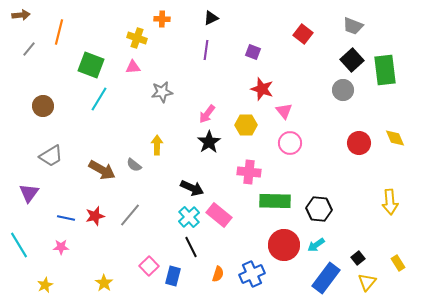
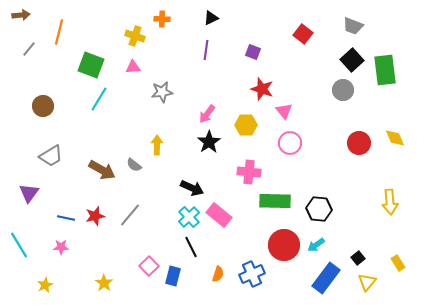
yellow cross at (137, 38): moved 2 px left, 2 px up
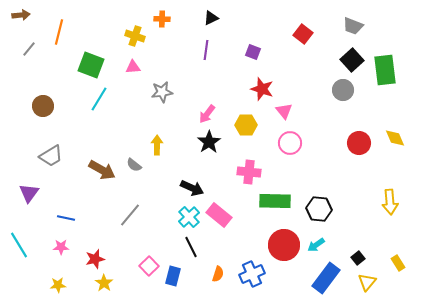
red star at (95, 216): moved 43 px down
yellow star at (45, 285): moved 13 px right; rotated 21 degrees clockwise
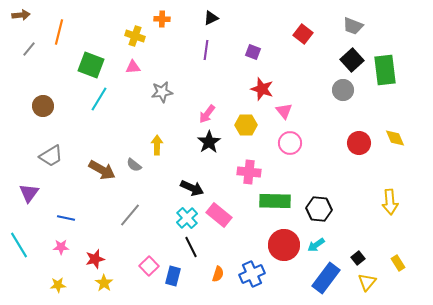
cyan cross at (189, 217): moved 2 px left, 1 px down
